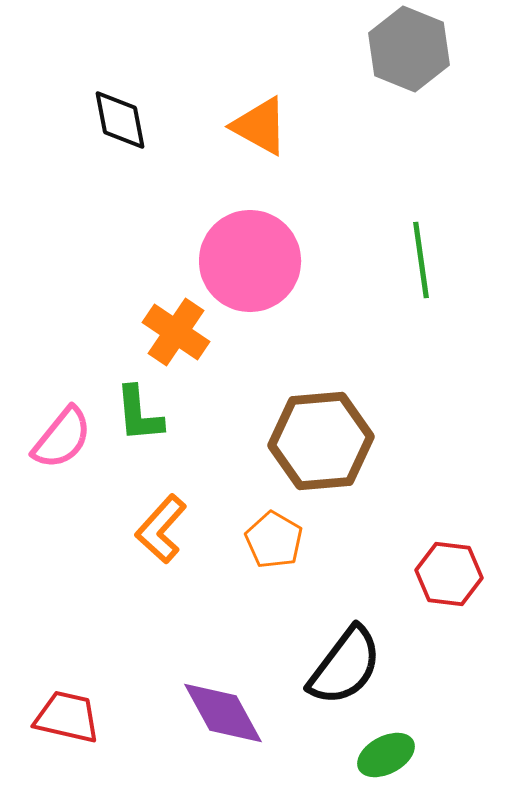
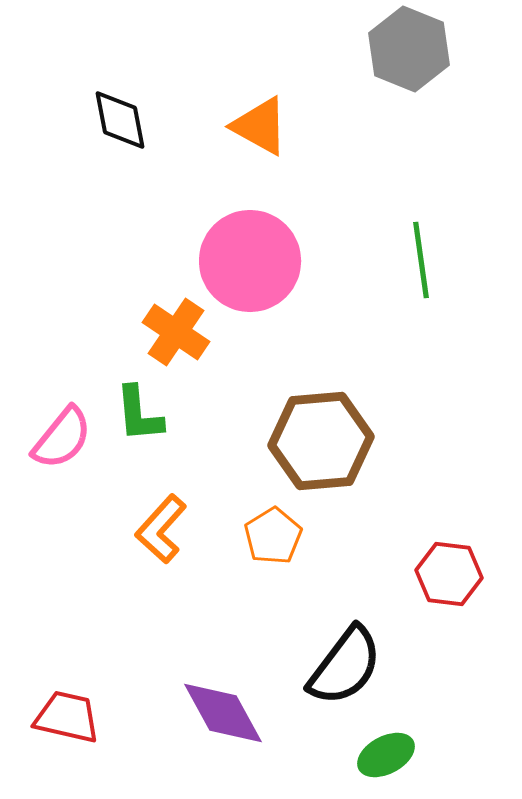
orange pentagon: moved 1 px left, 4 px up; rotated 10 degrees clockwise
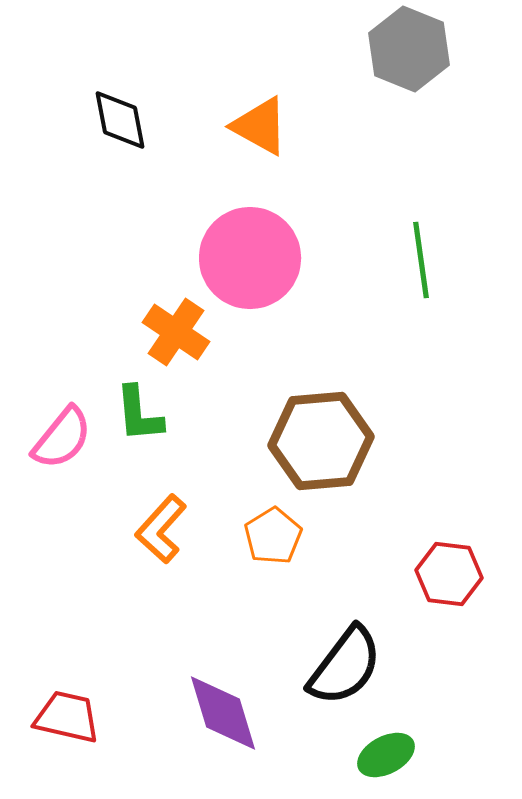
pink circle: moved 3 px up
purple diamond: rotated 12 degrees clockwise
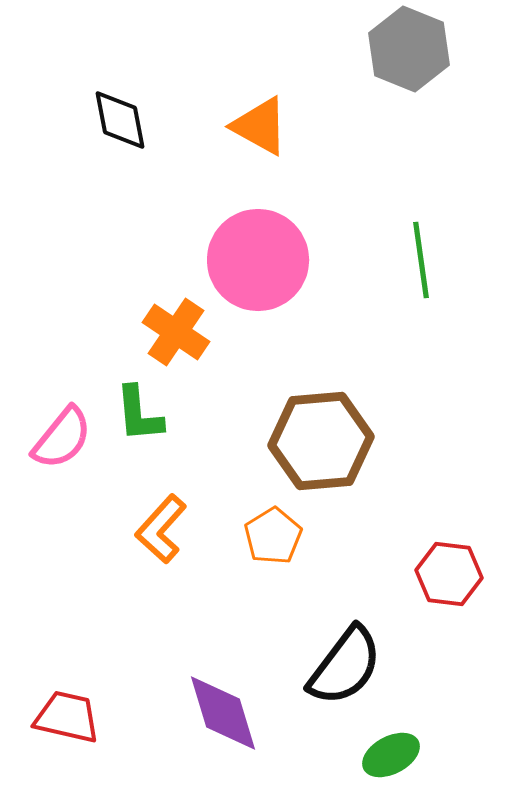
pink circle: moved 8 px right, 2 px down
green ellipse: moved 5 px right
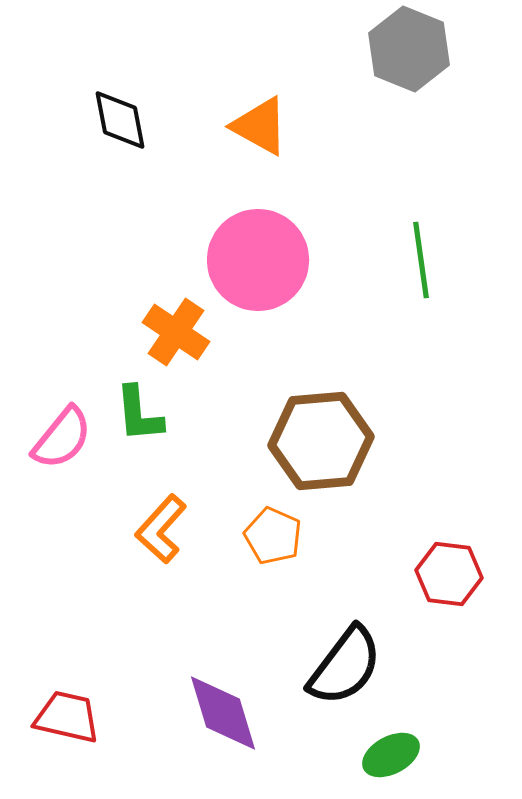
orange pentagon: rotated 16 degrees counterclockwise
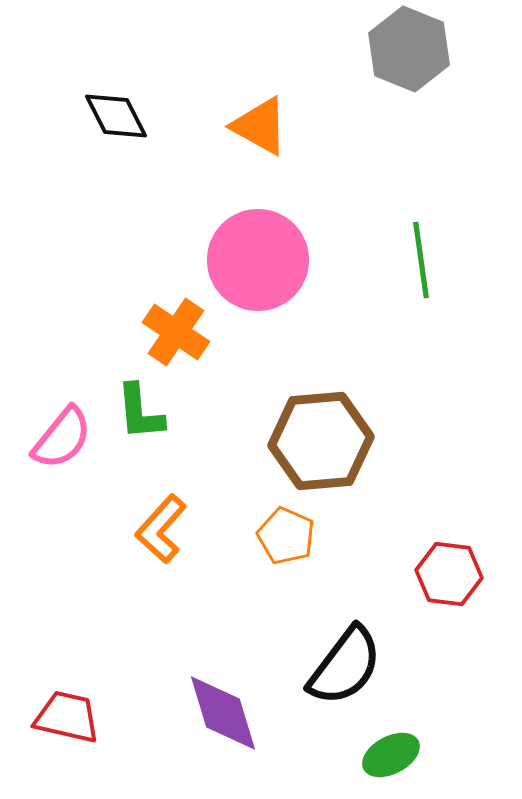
black diamond: moved 4 px left, 4 px up; rotated 16 degrees counterclockwise
green L-shape: moved 1 px right, 2 px up
orange pentagon: moved 13 px right
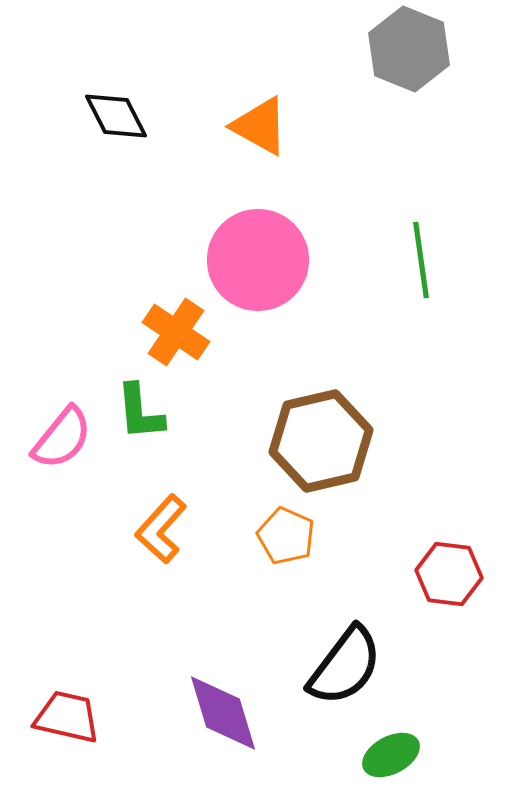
brown hexagon: rotated 8 degrees counterclockwise
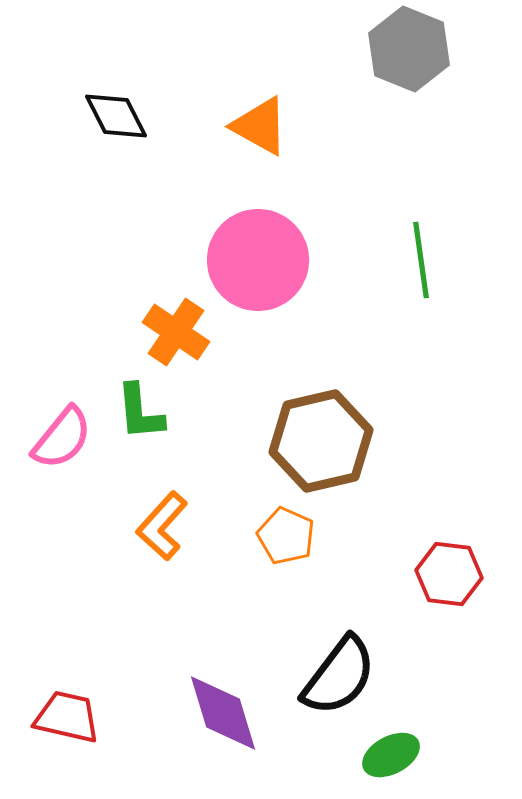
orange L-shape: moved 1 px right, 3 px up
black semicircle: moved 6 px left, 10 px down
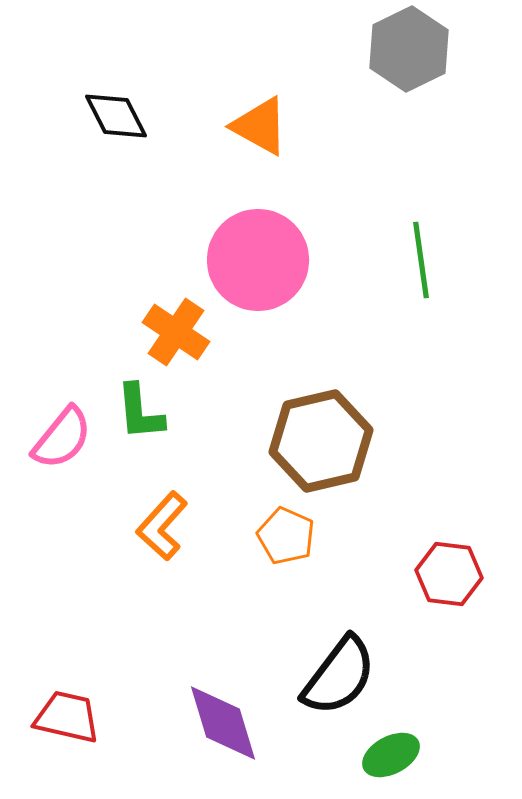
gray hexagon: rotated 12 degrees clockwise
purple diamond: moved 10 px down
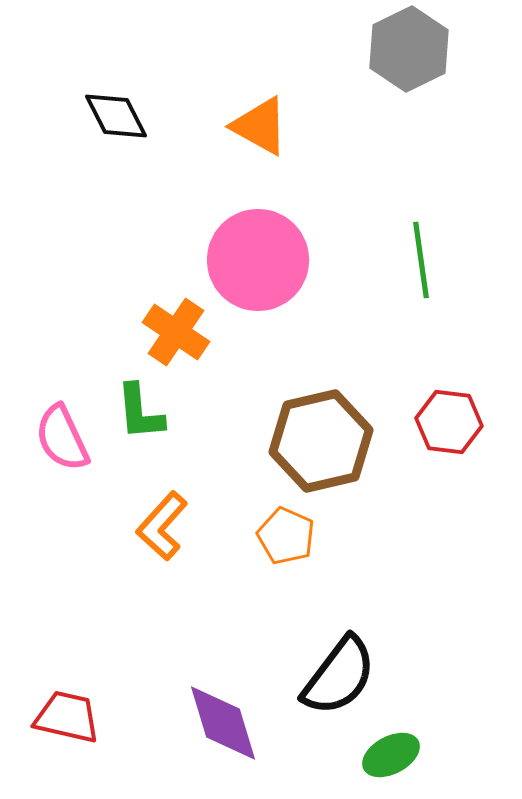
pink semicircle: rotated 116 degrees clockwise
red hexagon: moved 152 px up
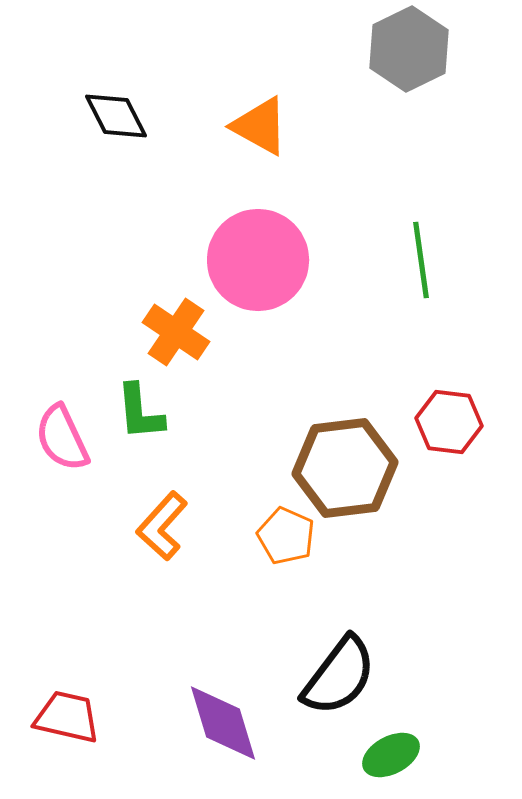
brown hexagon: moved 24 px right, 27 px down; rotated 6 degrees clockwise
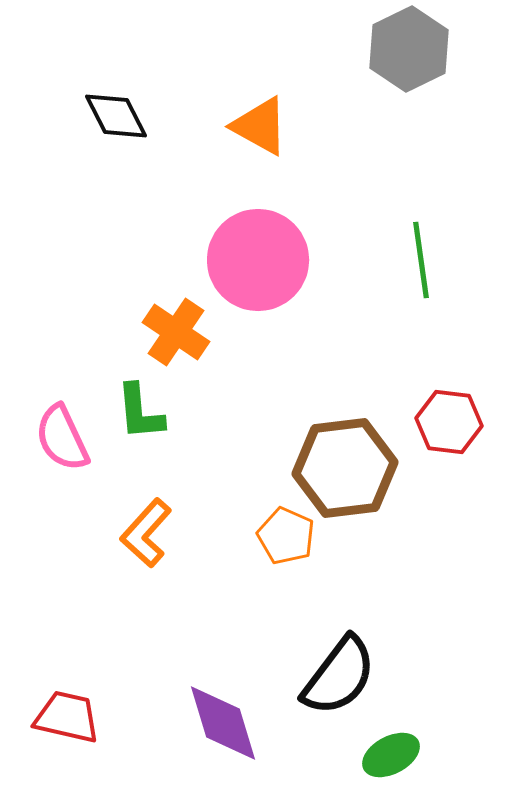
orange L-shape: moved 16 px left, 7 px down
